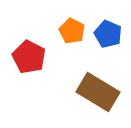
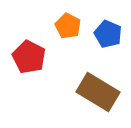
orange pentagon: moved 4 px left, 5 px up
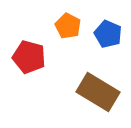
red pentagon: rotated 12 degrees counterclockwise
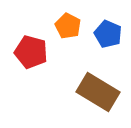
red pentagon: moved 2 px right, 5 px up
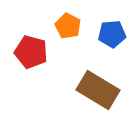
blue pentagon: moved 4 px right; rotated 28 degrees counterclockwise
brown rectangle: moved 2 px up
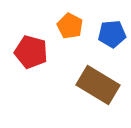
orange pentagon: moved 2 px right
brown rectangle: moved 5 px up
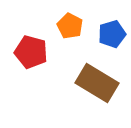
blue pentagon: rotated 12 degrees counterclockwise
brown rectangle: moved 1 px left, 2 px up
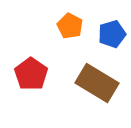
red pentagon: moved 22 px down; rotated 20 degrees clockwise
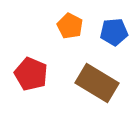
blue pentagon: moved 2 px right, 2 px up; rotated 12 degrees clockwise
red pentagon: rotated 12 degrees counterclockwise
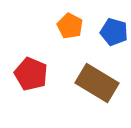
blue pentagon: rotated 20 degrees clockwise
